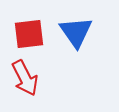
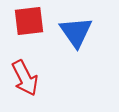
red square: moved 13 px up
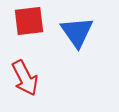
blue triangle: moved 1 px right
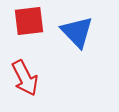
blue triangle: rotated 9 degrees counterclockwise
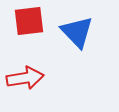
red arrow: rotated 72 degrees counterclockwise
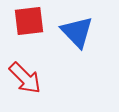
red arrow: rotated 54 degrees clockwise
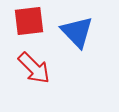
red arrow: moved 9 px right, 10 px up
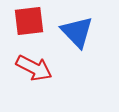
red arrow: rotated 18 degrees counterclockwise
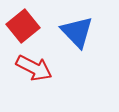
red square: moved 6 px left, 5 px down; rotated 32 degrees counterclockwise
